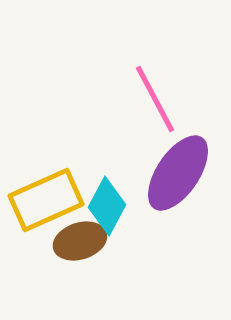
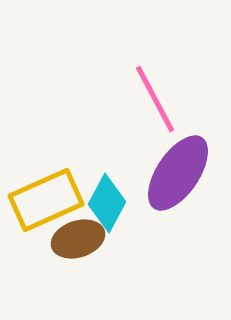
cyan diamond: moved 3 px up
brown ellipse: moved 2 px left, 2 px up
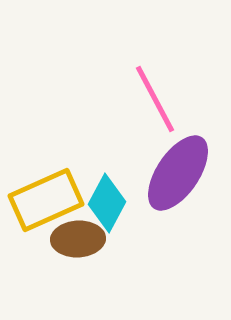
brown ellipse: rotated 15 degrees clockwise
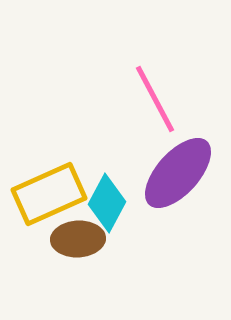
purple ellipse: rotated 8 degrees clockwise
yellow rectangle: moved 3 px right, 6 px up
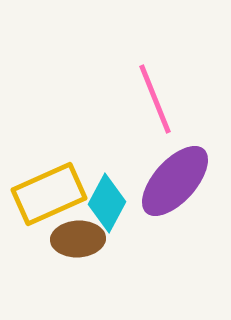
pink line: rotated 6 degrees clockwise
purple ellipse: moved 3 px left, 8 px down
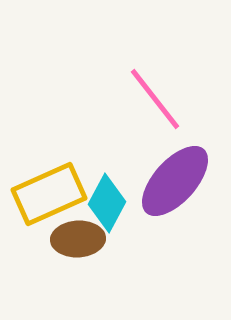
pink line: rotated 16 degrees counterclockwise
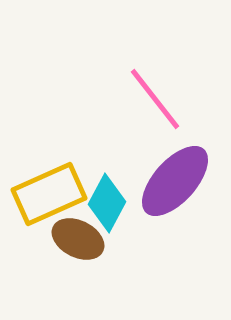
brown ellipse: rotated 30 degrees clockwise
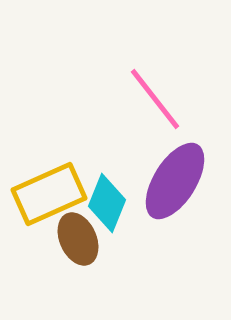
purple ellipse: rotated 10 degrees counterclockwise
cyan diamond: rotated 6 degrees counterclockwise
brown ellipse: rotated 39 degrees clockwise
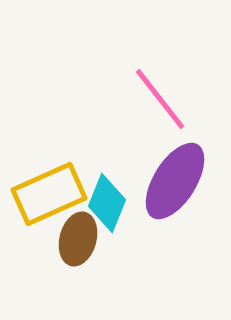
pink line: moved 5 px right
brown ellipse: rotated 39 degrees clockwise
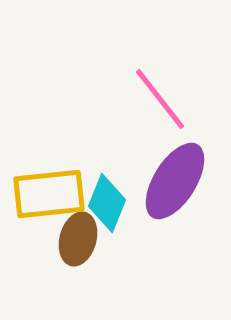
yellow rectangle: rotated 18 degrees clockwise
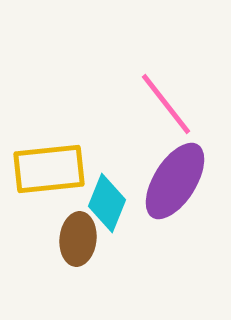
pink line: moved 6 px right, 5 px down
yellow rectangle: moved 25 px up
brown ellipse: rotated 9 degrees counterclockwise
